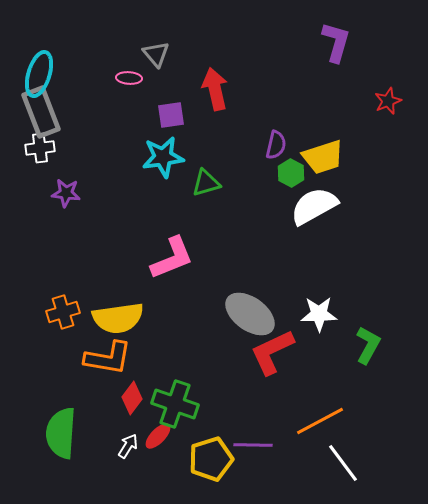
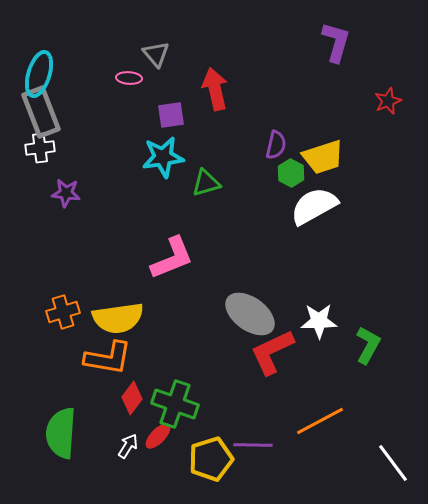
white star: moved 7 px down
white line: moved 50 px right
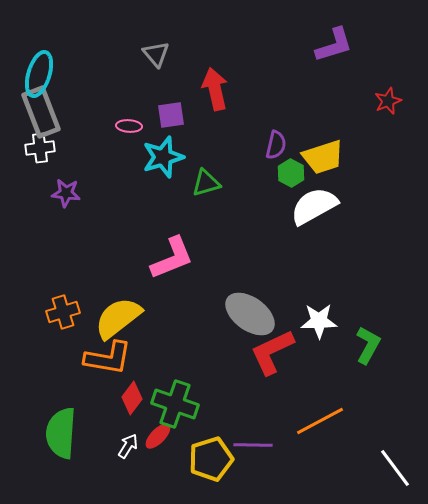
purple L-shape: moved 2 px left, 3 px down; rotated 57 degrees clockwise
pink ellipse: moved 48 px down
cyan star: rotated 9 degrees counterclockwise
yellow semicircle: rotated 150 degrees clockwise
white line: moved 2 px right, 5 px down
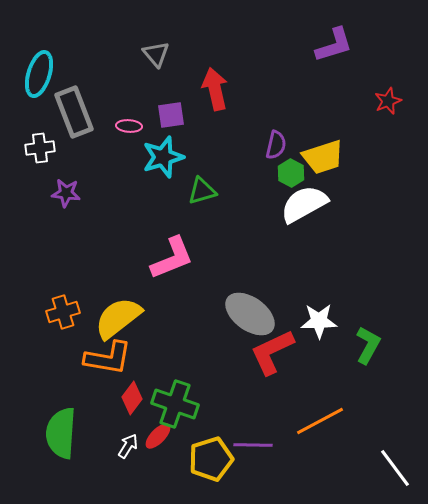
gray rectangle: moved 33 px right
green triangle: moved 4 px left, 8 px down
white semicircle: moved 10 px left, 2 px up
